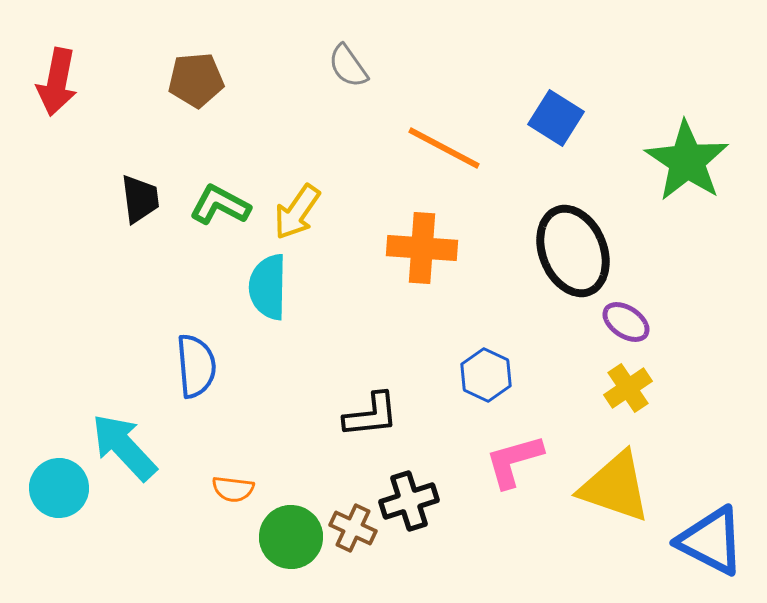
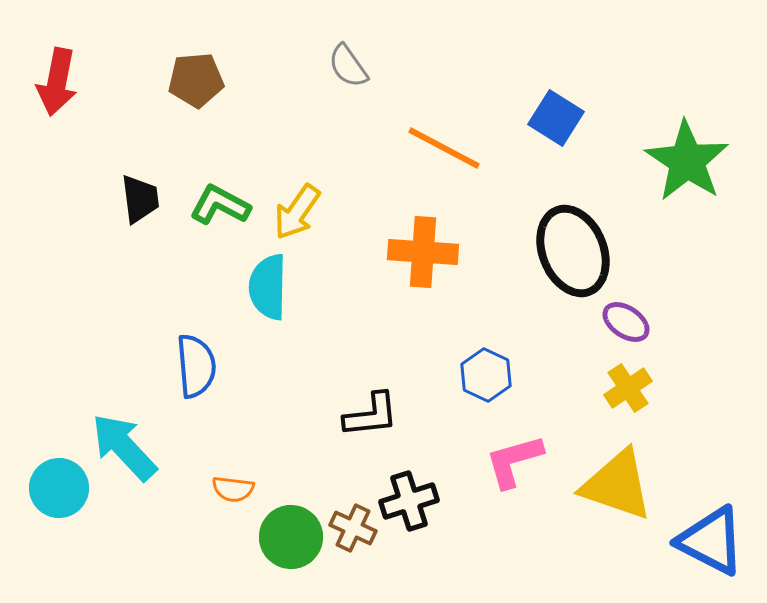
orange cross: moved 1 px right, 4 px down
yellow triangle: moved 2 px right, 2 px up
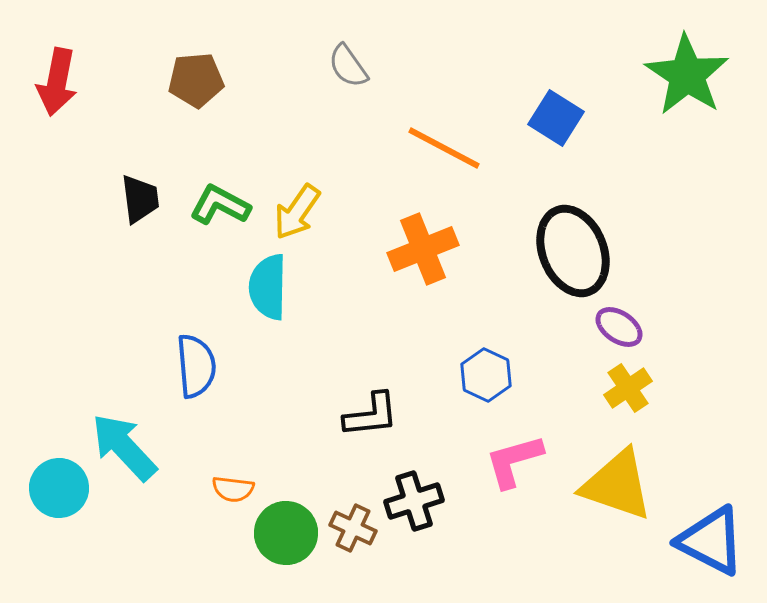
green star: moved 86 px up
orange cross: moved 3 px up; rotated 26 degrees counterclockwise
purple ellipse: moved 7 px left, 5 px down
black cross: moved 5 px right
green circle: moved 5 px left, 4 px up
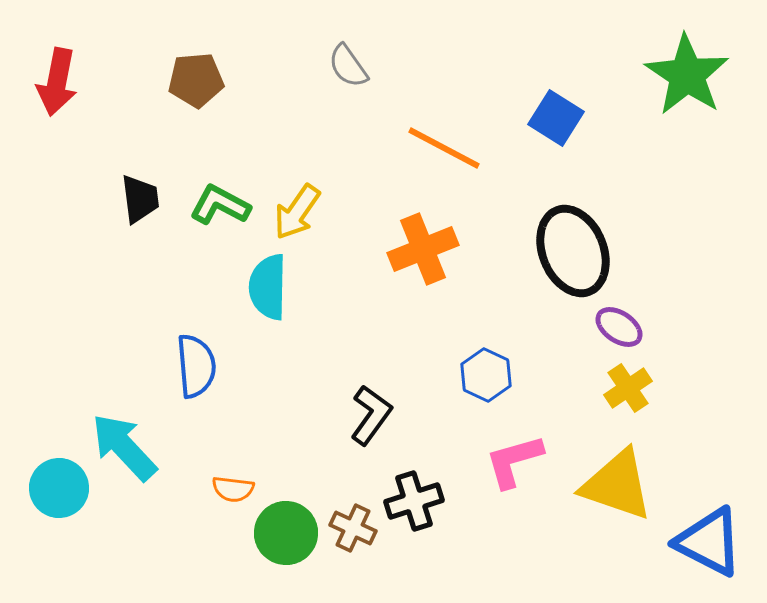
black L-shape: rotated 48 degrees counterclockwise
blue triangle: moved 2 px left, 1 px down
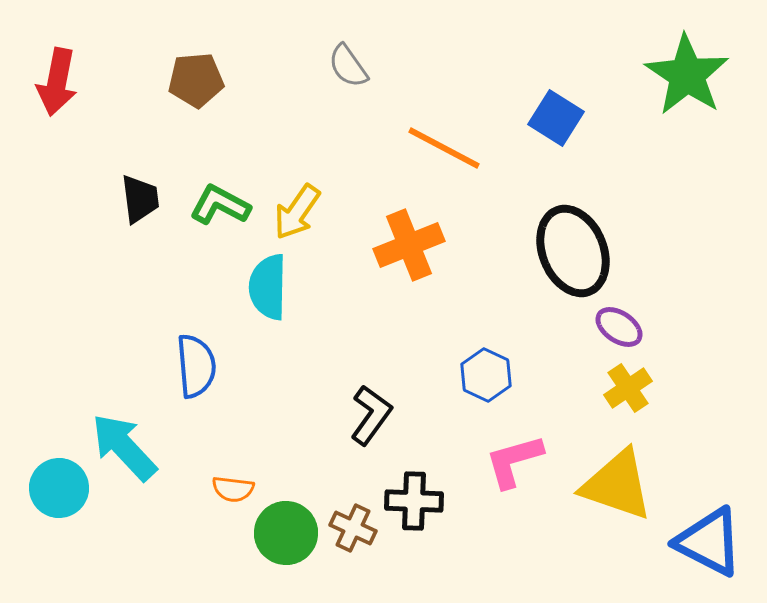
orange cross: moved 14 px left, 4 px up
black cross: rotated 20 degrees clockwise
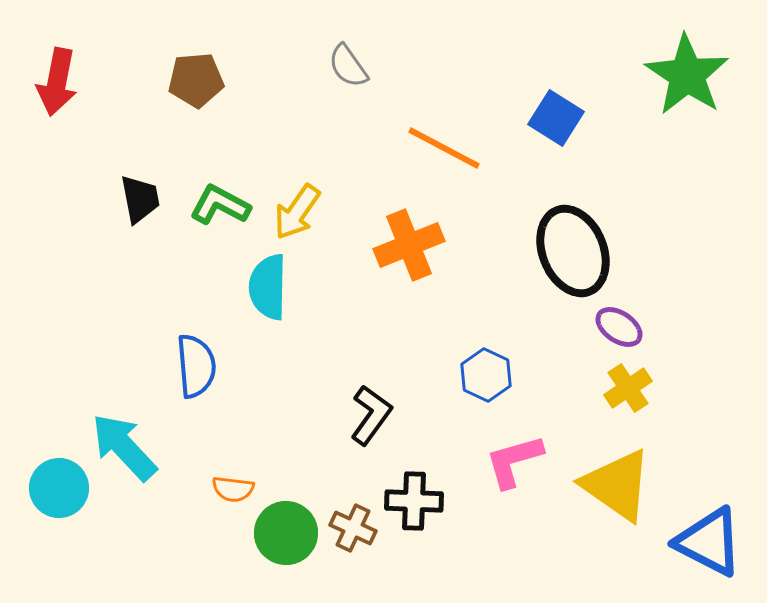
black trapezoid: rotated 4 degrees counterclockwise
yellow triangle: rotated 16 degrees clockwise
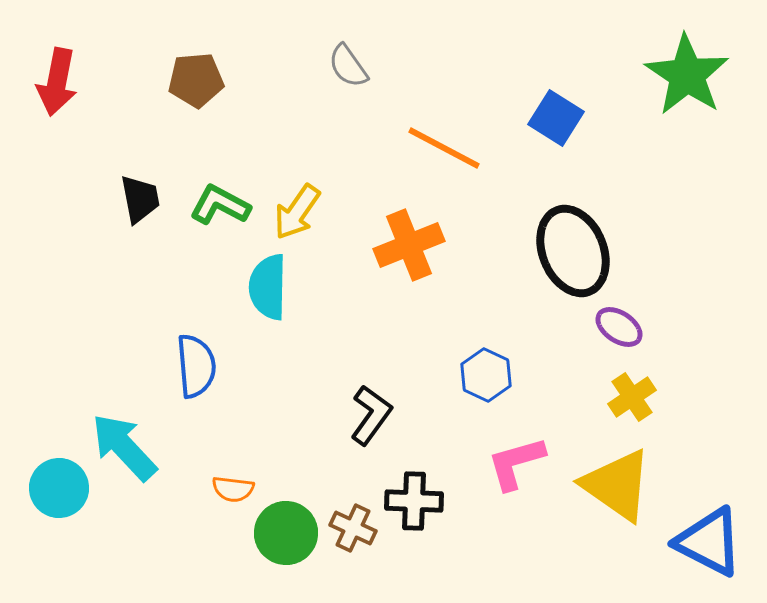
yellow cross: moved 4 px right, 9 px down
pink L-shape: moved 2 px right, 2 px down
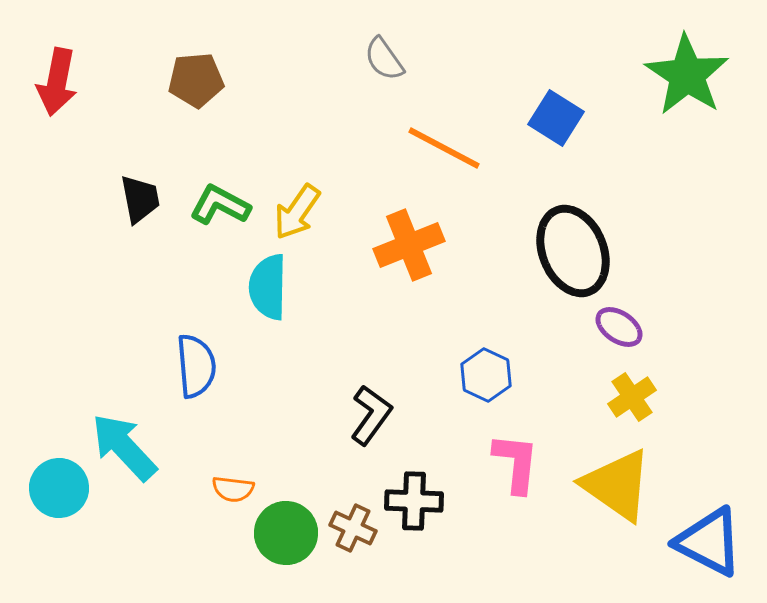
gray semicircle: moved 36 px right, 7 px up
pink L-shape: rotated 112 degrees clockwise
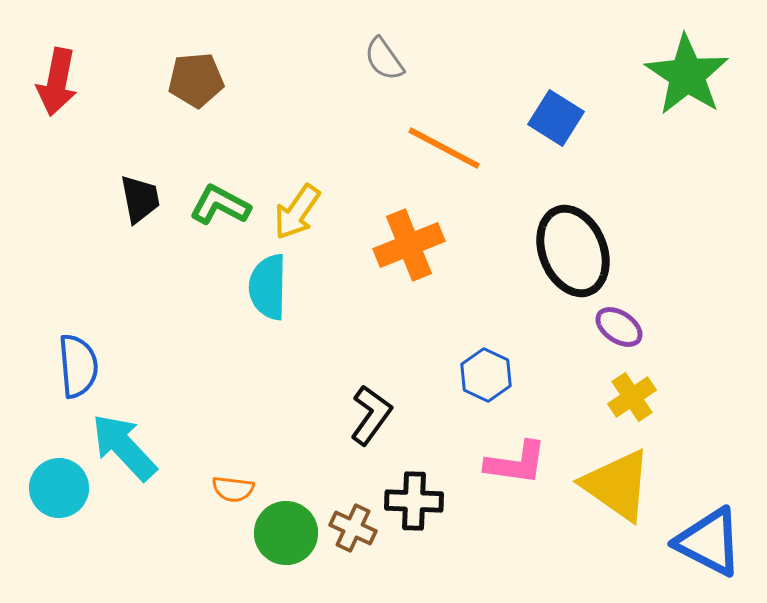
blue semicircle: moved 118 px left
pink L-shape: rotated 92 degrees clockwise
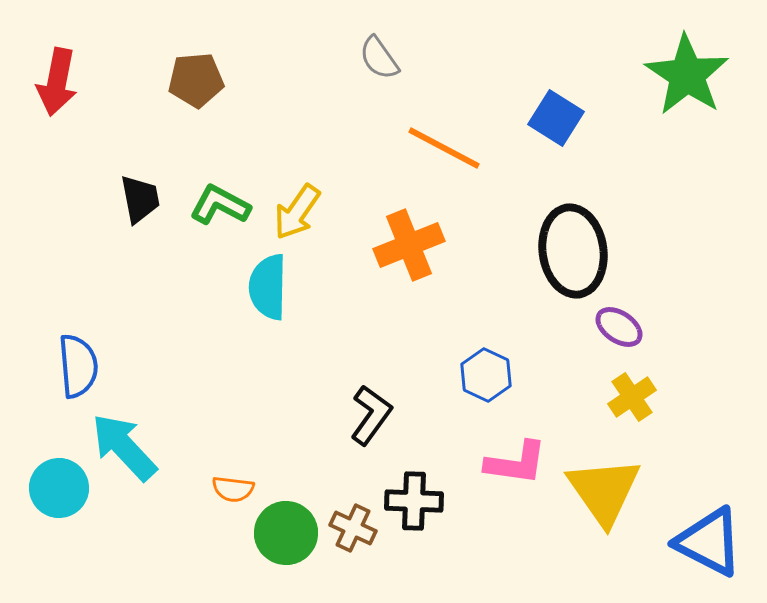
gray semicircle: moved 5 px left, 1 px up
black ellipse: rotated 14 degrees clockwise
yellow triangle: moved 13 px left, 6 px down; rotated 20 degrees clockwise
